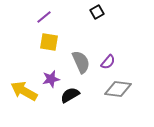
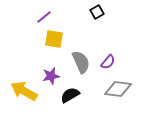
yellow square: moved 5 px right, 3 px up
purple star: moved 3 px up
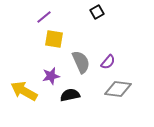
black semicircle: rotated 18 degrees clockwise
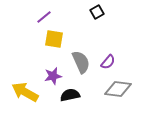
purple star: moved 2 px right
yellow arrow: moved 1 px right, 1 px down
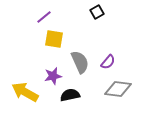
gray semicircle: moved 1 px left
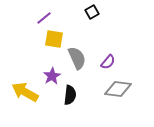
black square: moved 5 px left
purple line: moved 1 px down
gray semicircle: moved 3 px left, 4 px up
purple star: moved 1 px left; rotated 18 degrees counterclockwise
black semicircle: rotated 108 degrees clockwise
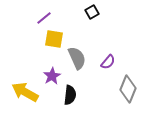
gray diamond: moved 10 px right; rotated 76 degrees counterclockwise
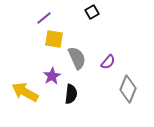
black semicircle: moved 1 px right, 1 px up
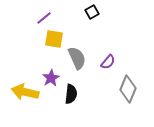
purple star: moved 1 px left, 2 px down
yellow arrow: rotated 16 degrees counterclockwise
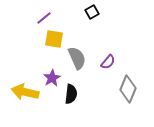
purple star: moved 1 px right
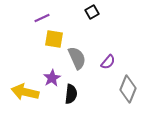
purple line: moved 2 px left; rotated 14 degrees clockwise
